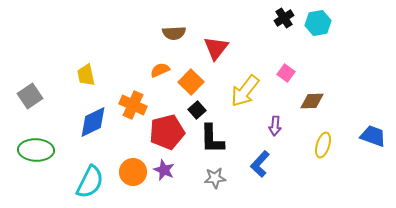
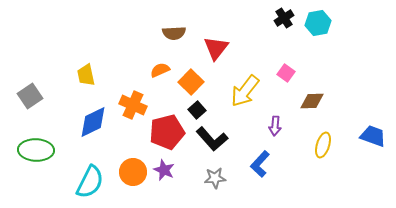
black L-shape: rotated 40 degrees counterclockwise
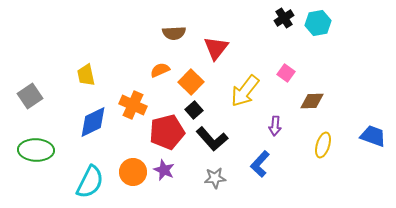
black square: moved 3 px left
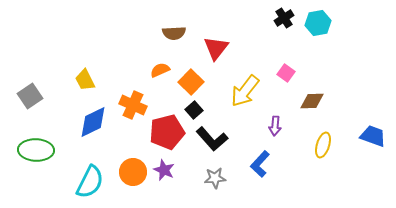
yellow trapezoid: moved 1 px left, 5 px down; rotated 15 degrees counterclockwise
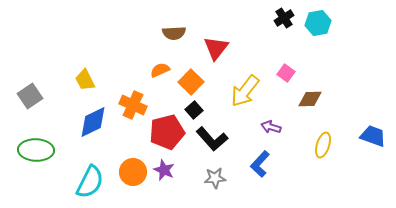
brown diamond: moved 2 px left, 2 px up
purple arrow: moved 4 px left, 1 px down; rotated 102 degrees clockwise
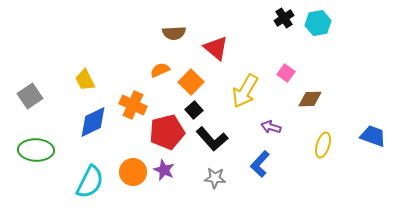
red triangle: rotated 28 degrees counterclockwise
yellow arrow: rotated 8 degrees counterclockwise
gray star: rotated 10 degrees clockwise
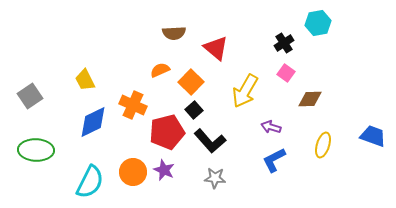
black cross: moved 25 px down
black L-shape: moved 2 px left, 2 px down
blue L-shape: moved 14 px right, 4 px up; rotated 20 degrees clockwise
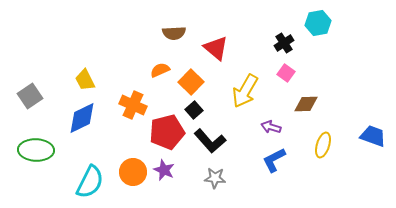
brown diamond: moved 4 px left, 5 px down
blue diamond: moved 11 px left, 4 px up
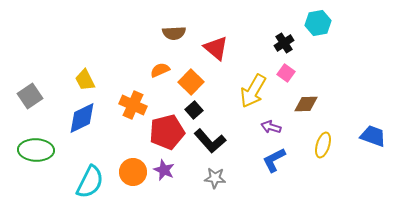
yellow arrow: moved 8 px right
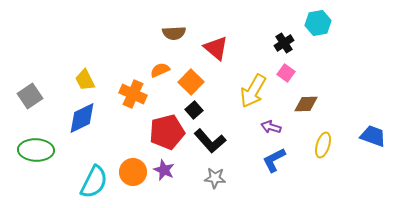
orange cross: moved 11 px up
cyan semicircle: moved 4 px right
